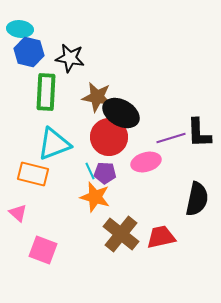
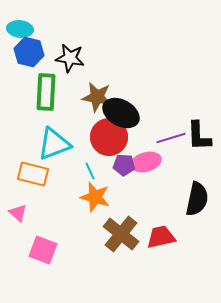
black L-shape: moved 3 px down
purple pentagon: moved 19 px right, 8 px up
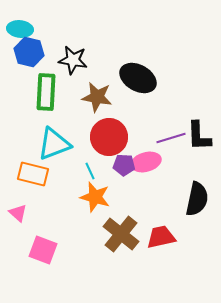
black star: moved 3 px right, 2 px down
black ellipse: moved 17 px right, 35 px up
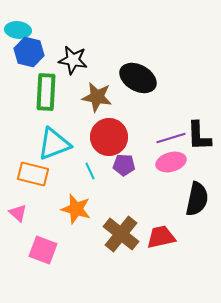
cyan ellipse: moved 2 px left, 1 px down
pink ellipse: moved 25 px right
orange star: moved 19 px left, 12 px down
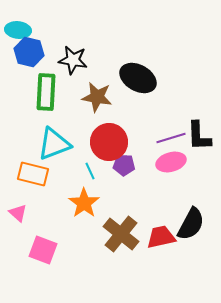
red circle: moved 5 px down
black semicircle: moved 6 px left, 25 px down; rotated 16 degrees clockwise
orange star: moved 8 px right, 6 px up; rotated 20 degrees clockwise
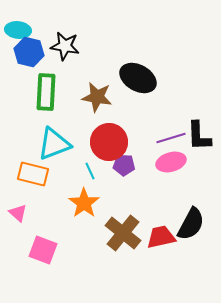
black star: moved 8 px left, 14 px up
brown cross: moved 2 px right, 1 px up
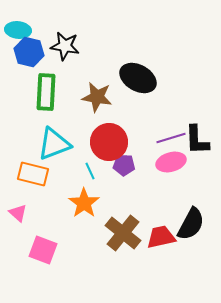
black L-shape: moved 2 px left, 4 px down
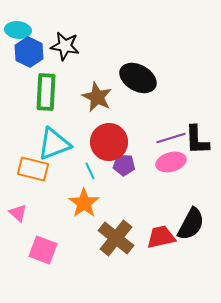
blue hexagon: rotated 12 degrees clockwise
brown star: rotated 16 degrees clockwise
orange rectangle: moved 5 px up
brown cross: moved 7 px left, 5 px down
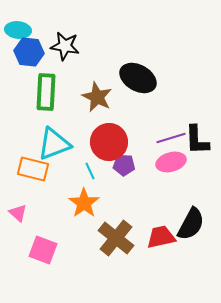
blue hexagon: rotated 20 degrees counterclockwise
